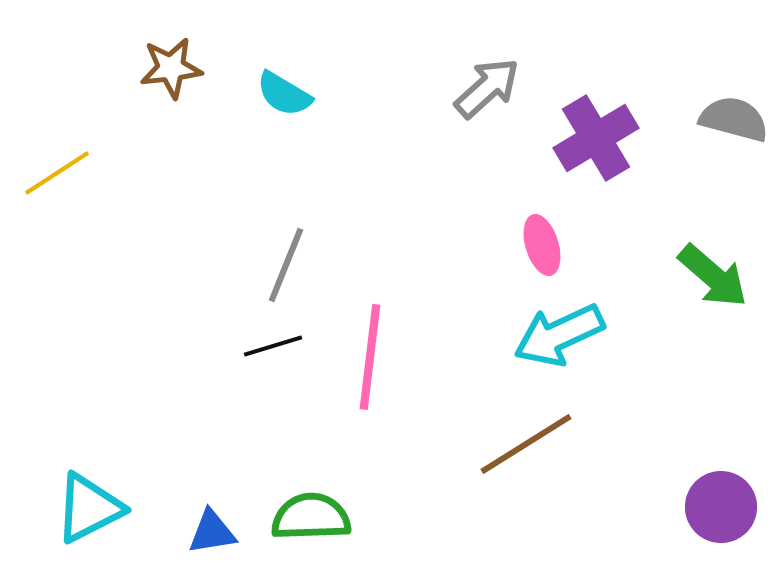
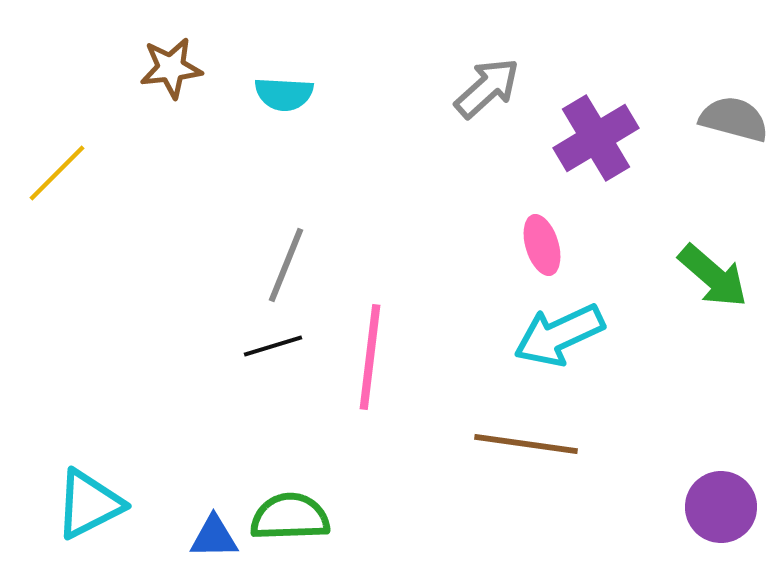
cyan semicircle: rotated 28 degrees counterclockwise
yellow line: rotated 12 degrees counterclockwise
brown line: rotated 40 degrees clockwise
cyan triangle: moved 4 px up
green semicircle: moved 21 px left
blue triangle: moved 2 px right, 5 px down; rotated 8 degrees clockwise
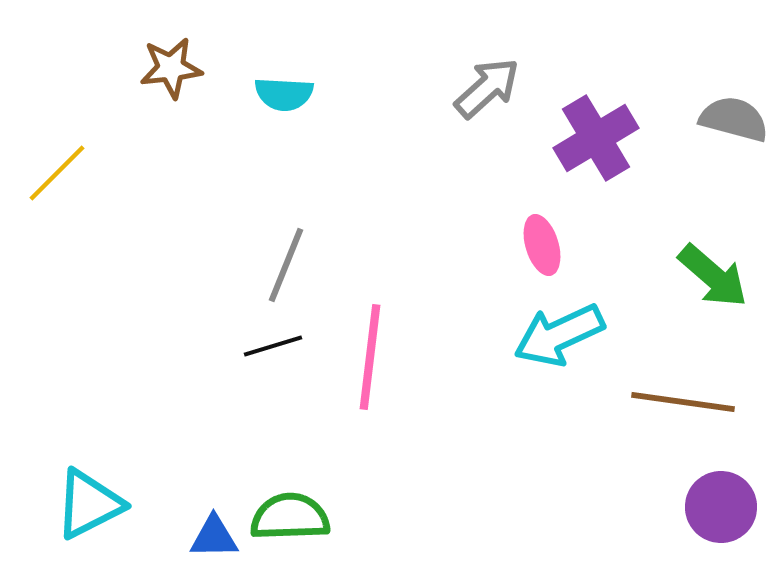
brown line: moved 157 px right, 42 px up
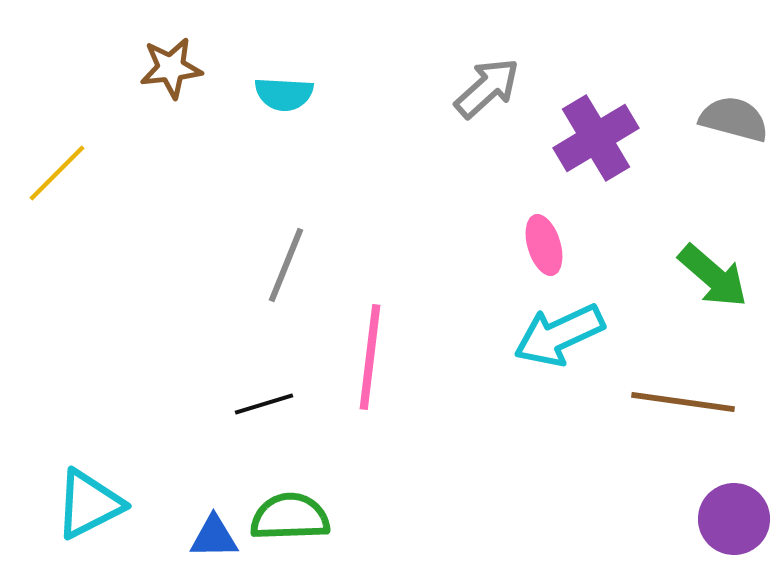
pink ellipse: moved 2 px right
black line: moved 9 px left, 58 px down
purple circle: moved 13 px right, 12 px down
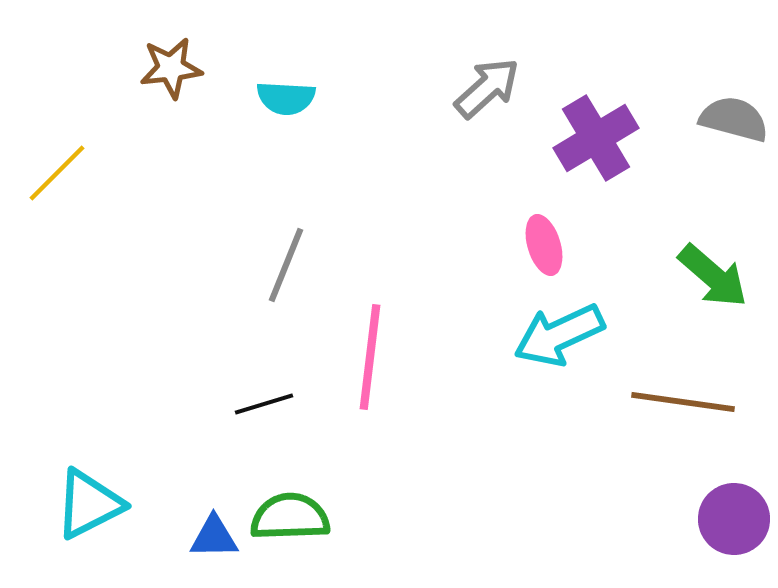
cyan semicircle: moved 2 px right, 4 px down
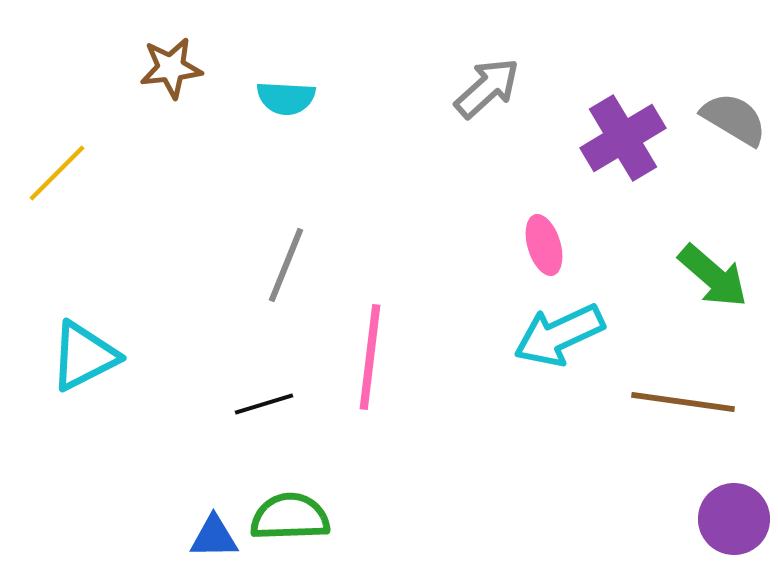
gray semicircle: rotated 16 degrees clockwise
purple cross: moved 27 px right
cyan triangle: moved 5 px left, 148 px up
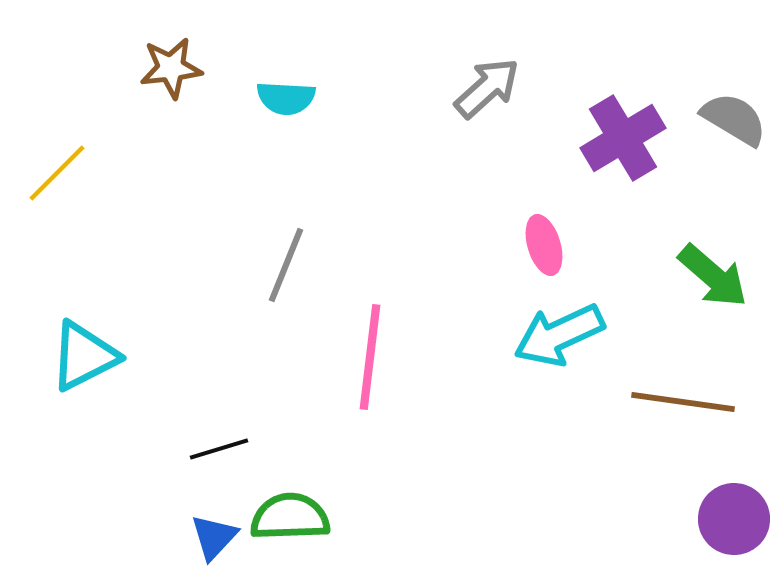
black line: moved 45 px left, 45 px down
blue triangle: rotated 46 degrees counterclockwise
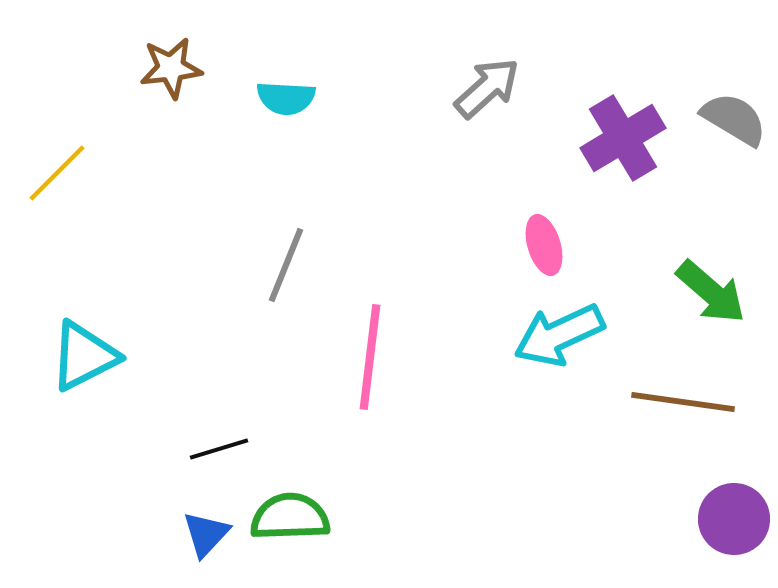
green arrow: moved 2 px left, 16 px down
blue triangle: moved 8 px left, 3 px up
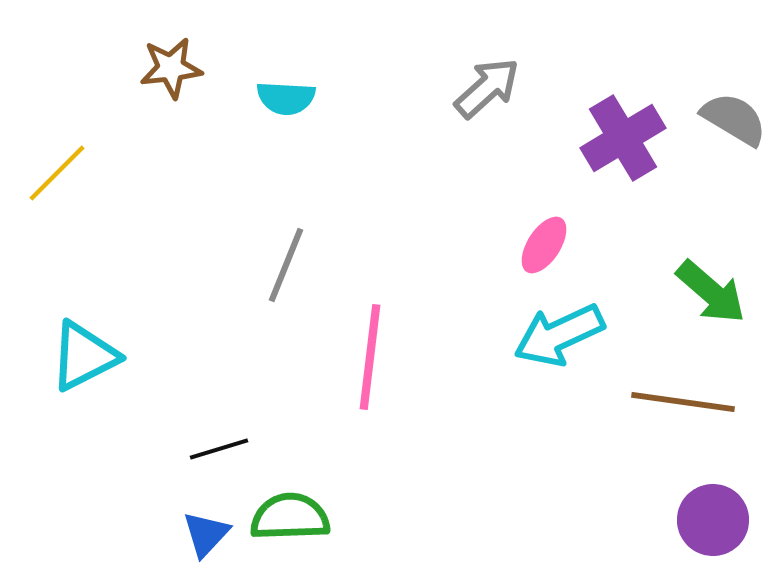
pink ellipse: rotated 50 degrees clockwise
purple circle: moved 21 px left, 1 px down
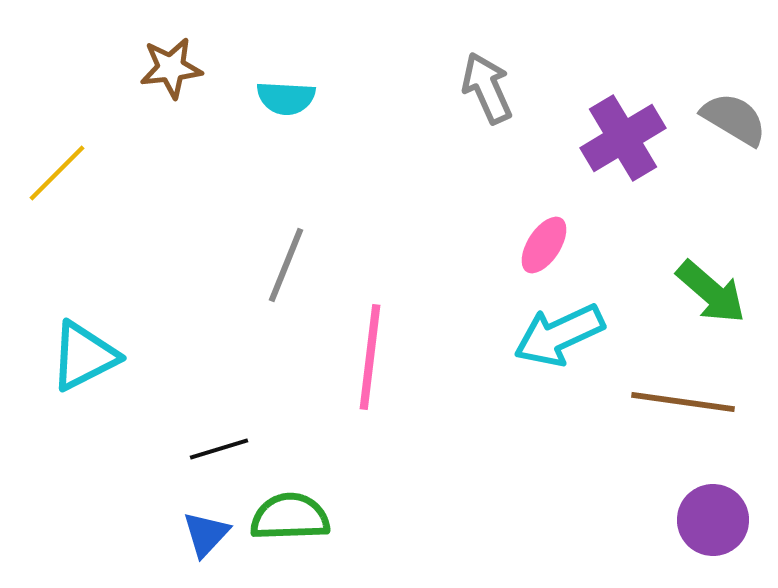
gray arrow: rotated 72 degrees counterclockwise
